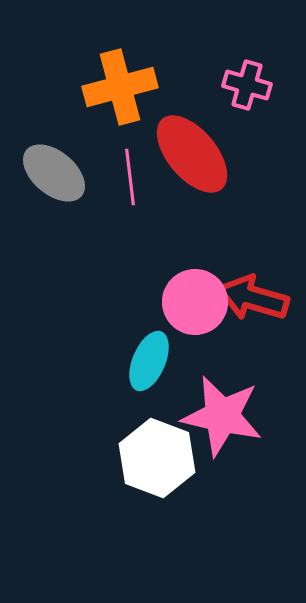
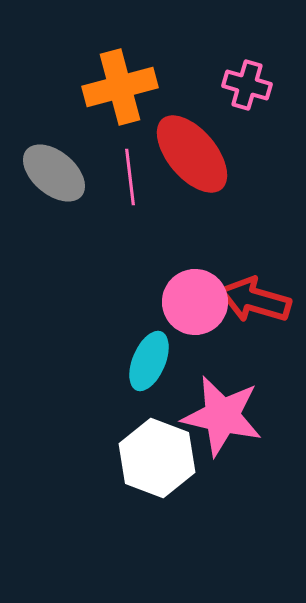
red arrow: moved 2 px right, 2 px down
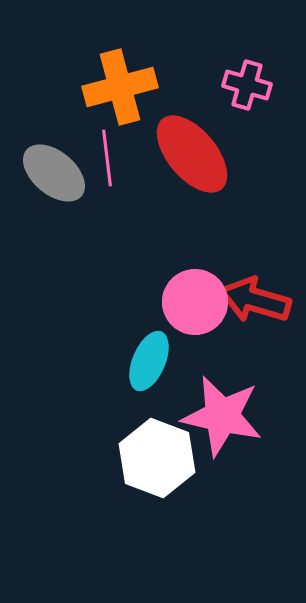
pink line: moved 23 px left, 19 px up
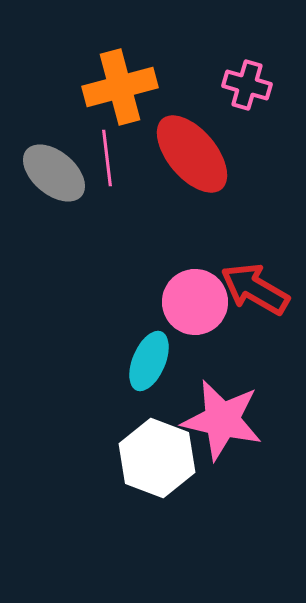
red arrow: moved 11 px up; rotated 14 degrees clockwise
pink star: moved 4 px down
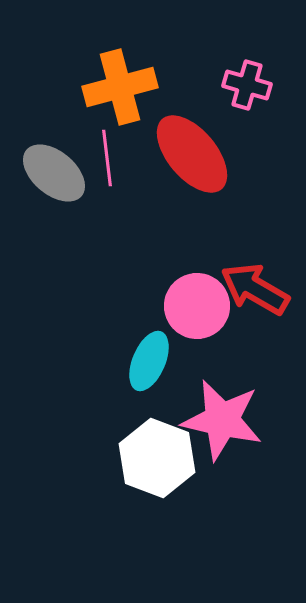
pink circle: moved 2 px right, 4 px down
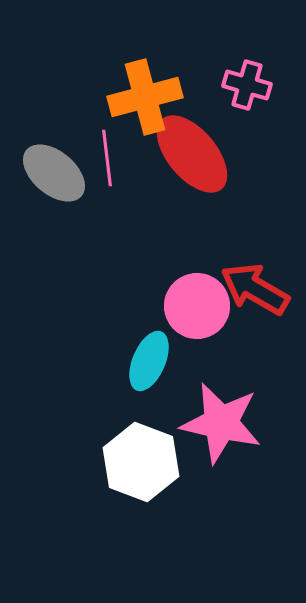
orange cross: moved 25 px right, 10 px down
pink star: moved 1 px left, 3 px down
white hexagon: moved 16 px left, 4 px down
